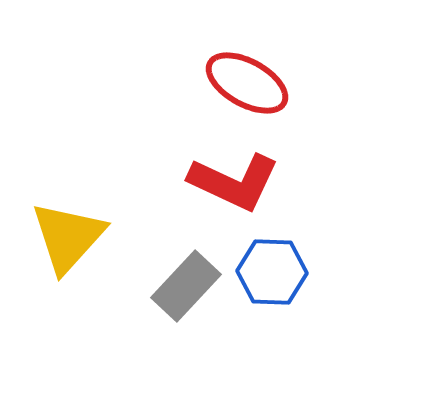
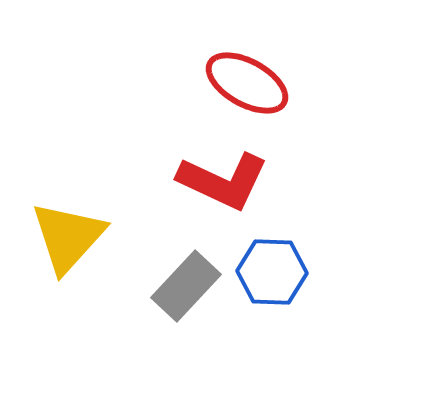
red L-shape: moved 11 px left, 1 px up
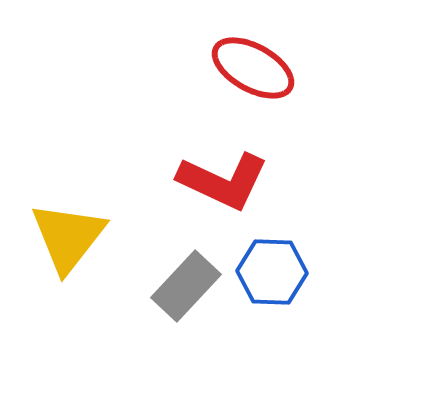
red ellipse: moved 6 px right, 15 px up
yellow triangle: rotated 4 degrees counterclockwise
